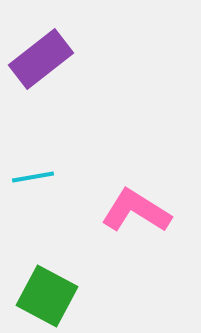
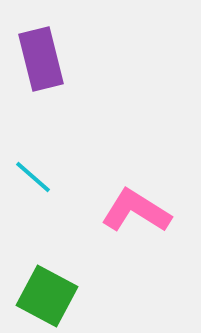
purple rectangle: rotated 66 degrees counterclockwise
cyan line: rotated 51 degrees clockwise
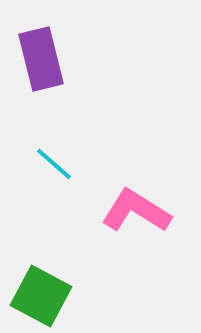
cyan line: moved 21 px right, 13 px up
green square: moved 6 px left
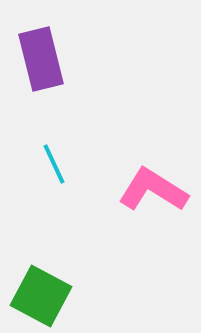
cyan line: rotated 24 degrees clockwise
pink L-shape: moved 17 px right, 21 px up
